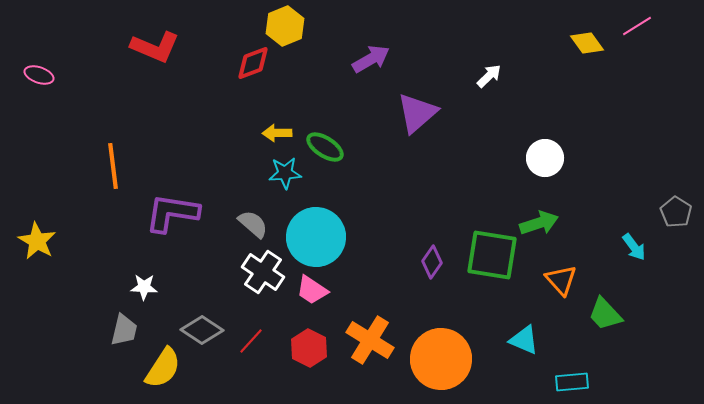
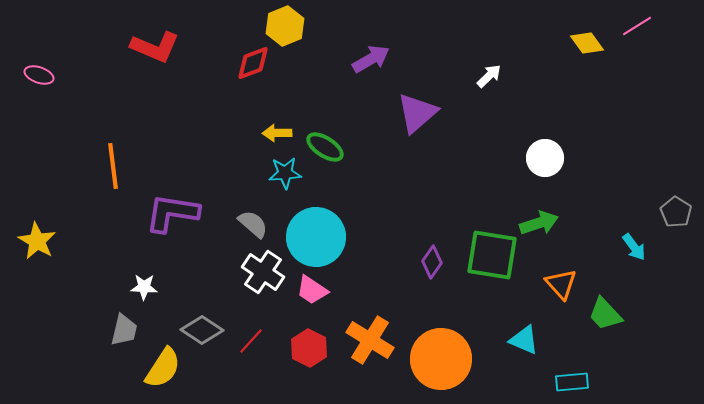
orange triangle: moved 4 px down
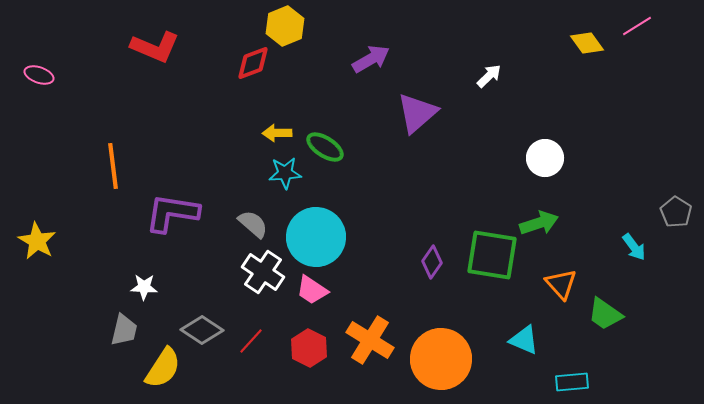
green trapezoid: rotated 12 degrees counterclockwise
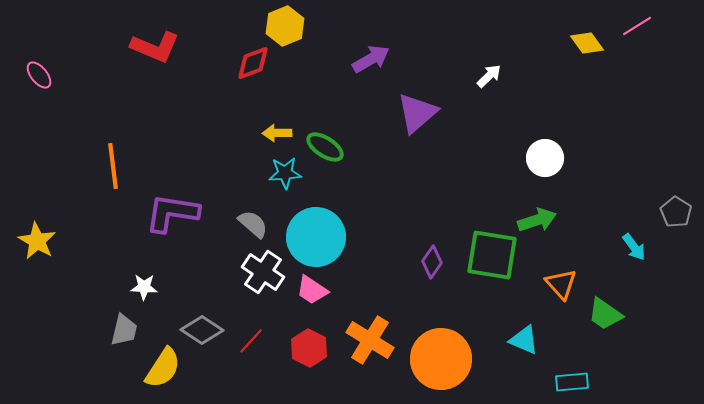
pink ellipse: rotated 32 degrees clockwise
green arrow: moved 2 px left, 3 px up
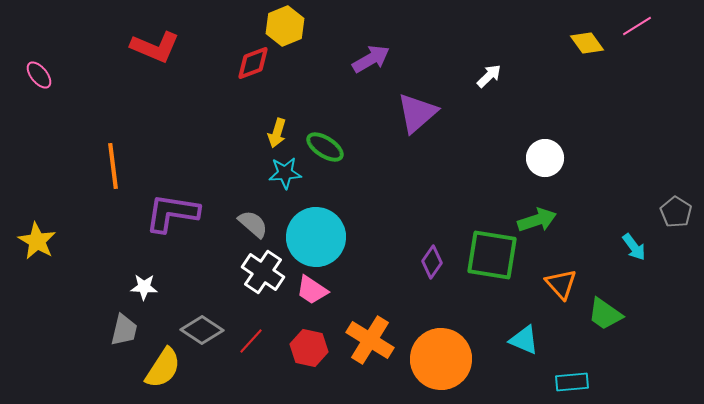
yellow arrow: rotated 72 degrees counterclockwise
red hexagon: rotated 15 degrees counterclockwise
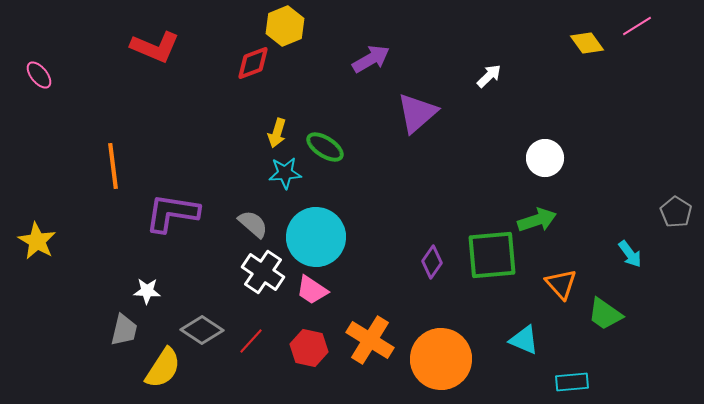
cyan arrow: moved 4 px left, 7 px down
green square: rotated 14 degrees counterclockwise
white star: moved 3 px right, 4 px down
